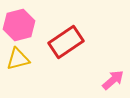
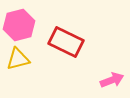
red rectangle: rotated 60 degrees clockwise
pink arrow: moved 1 px left; rotated 20 degrees clockwise
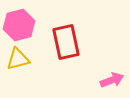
red rectangle: rotated 52 degrees clockwise
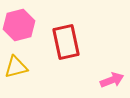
yellow triangle: moved 2 px left, 8 px down
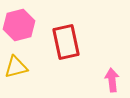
pink arrow: rotated 75 degrees counterclockwise
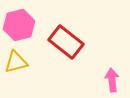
red rectangle: rotated 40 degrees counterclockwise
yellow triangle: moved 5 px up
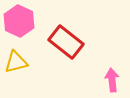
pink hexagon: moved 4 px up; rotated 20 degrees counterclockwise
